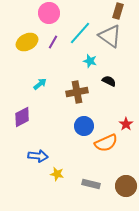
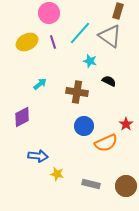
purple line: rotated 48 degrees counterclockwise
brown cross: rotated 20 degrees clockwise
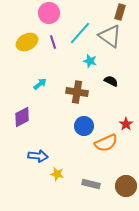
brown rectangle: moved 2 px right, 1 px down
black semicircle: moved 2 px right
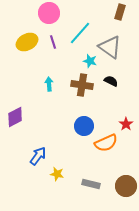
gray triangle: moved 11 px down
cyan arrow: moved 9 px right; rotated 56 degrees counterclockwise
brown cross: moved 5 px right, 7 px up
purple diamond: moved 7 px left
blue arrow: rotated 60 degrees counterclockwise
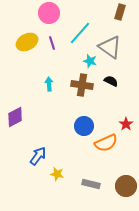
purple line: moved 1 px left, 1 px down
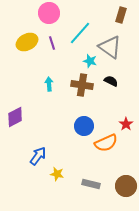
brown rectangle: moved 1 px right, 3 px down
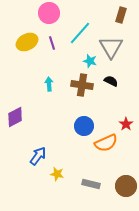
gray triangle: moved 1 px right; rotated 25 degrees clockwise
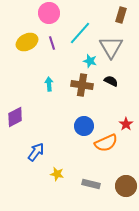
blue arrow: moved 2 px left, 4 px up
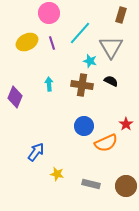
purple diamond: moved 20 px up; rotated 40 degrees counterclockwise
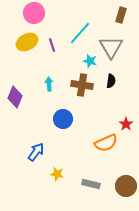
pink circle: moved 15 px left
purple line: moved 2 px down
black semicircle: rotated 72 degrees clockwise
blue circle: moved 21 px left, 7 px up
